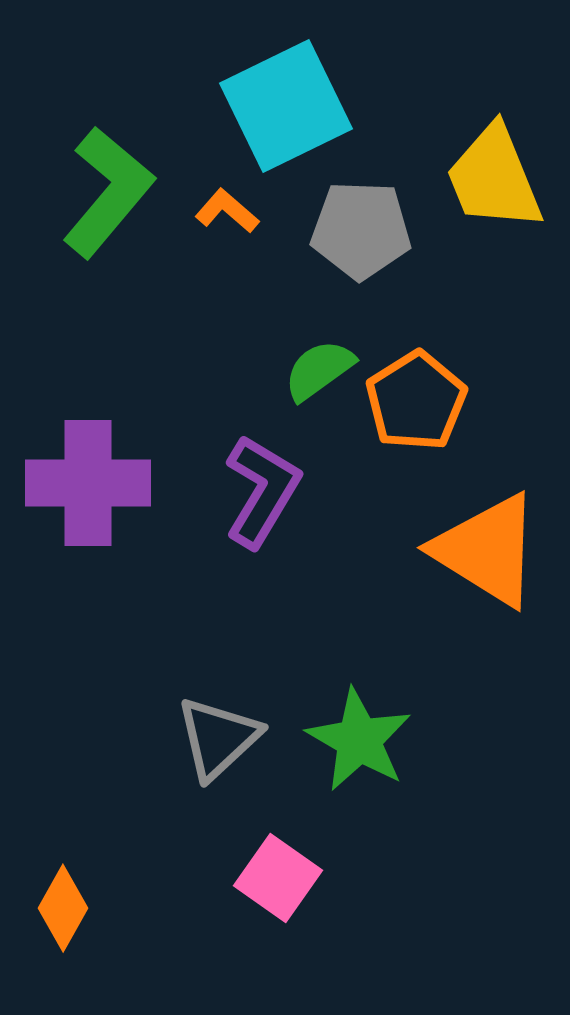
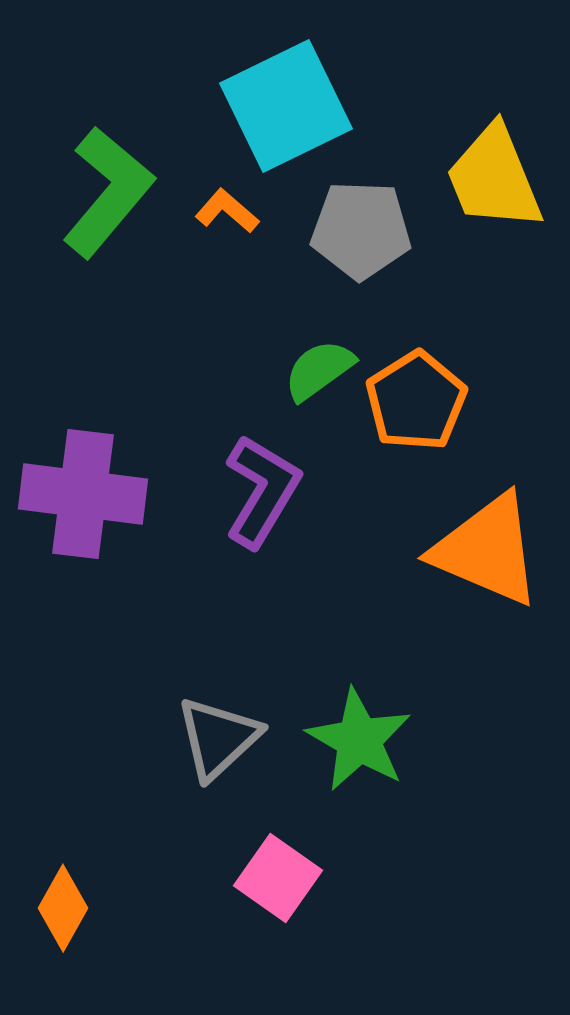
purple cross: moved 5 px left, 11 px down; rotated 7 degrees clockwise
orange triangle: rotated 9 degrees counterclockwise
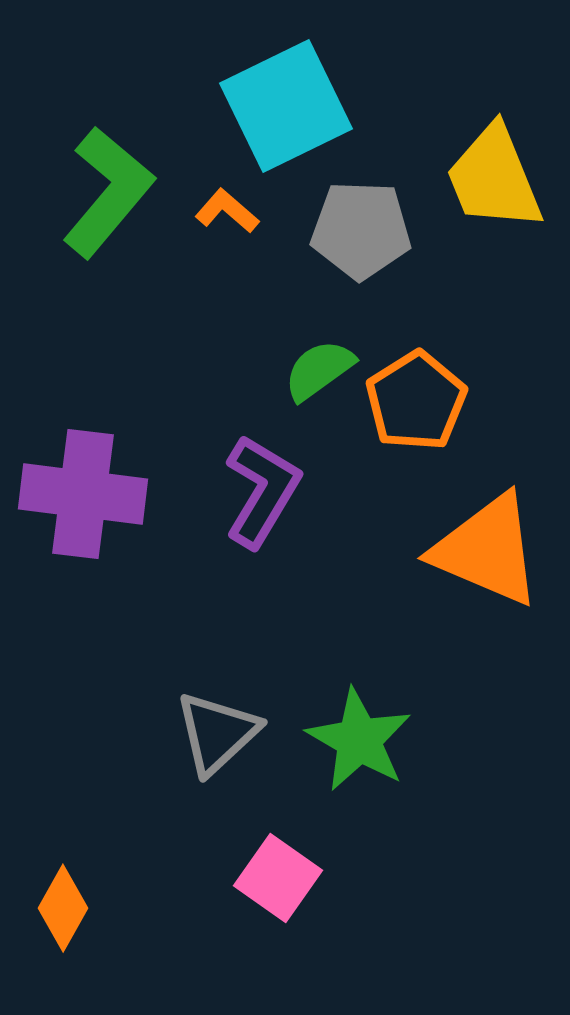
gray triangle: moved 1 px left, 5 px up
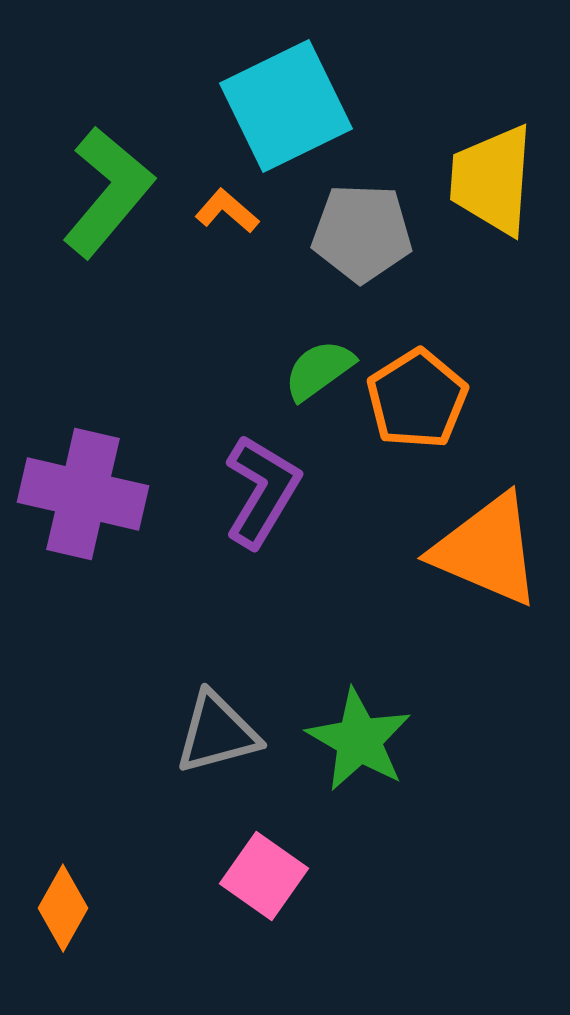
yellow trapezoid: moved 2 px left, 2 px down; rotated 26 degrees clockwise
gray pentagon: moved 1 px right, 3 px down
orange pentagon: moved 1 px right, 2 px up
purple cross: rotated 6 degrees clockwise
gray triangle: rotated 28 degrees clockwise
pink square: moved 14 px left, 2 px up
